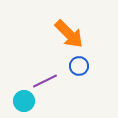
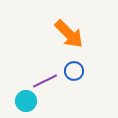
blue circle: moved 5 px left, 5 px down
cyan circle: moved 2 px right
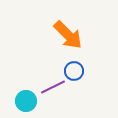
orange arrow: moved 1 px left, 1 px down
purple line: moved 8 px right, 6 px down
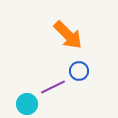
blue circle: moved 5 px right
cyan circle: moved 1 px right, 3 px down
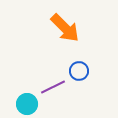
orange arrow: moved 3 px left, 7 px up
